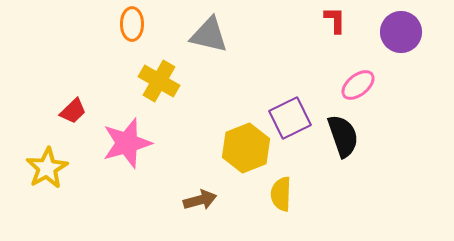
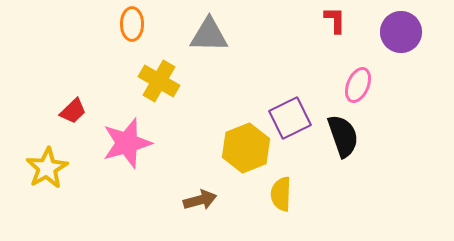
gray triangle: rotated 12 degrees counterclockwise
pink ellipse: rotated 28 degrees counterclockwise
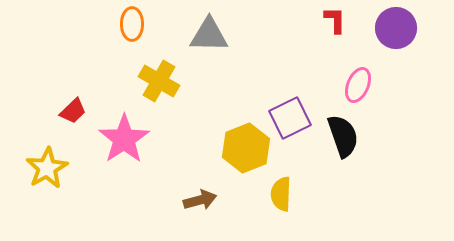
purple circle: moved 5 px left, 4 px up
pink star: moved 3 px left, 4 px up; rotated 18 degrees counterclockwise
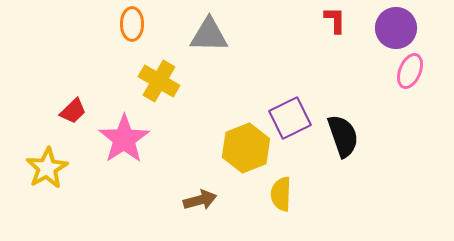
pink ellipse: moved 52 px right, 14 px up
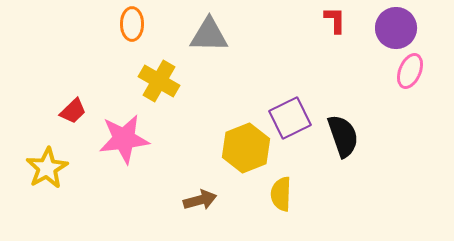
pink star: rotated 27 degrees clockwise
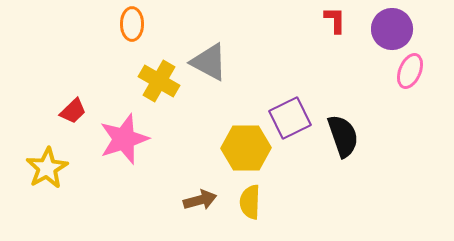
purple circle: moved 4 px left, 1 px down
gray triangle: moved 27 px down; rotated 27 degrees clockwise
pink star: rotated 12 degrees counterclockwise
yellow hexagon: rotated 21 degrees clockwise
yellow semicircle: moved 31 px left, 8 px down
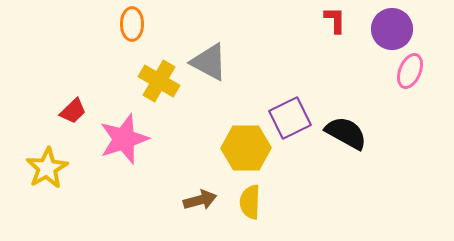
black semicircle: moved 3 px right, 3 px up; rotated 42 degrees counterclockwise
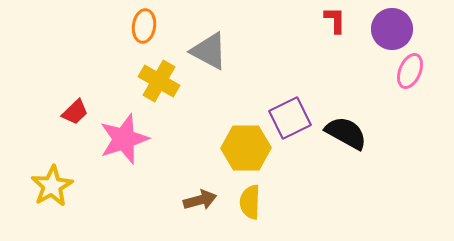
orange ellipse: moved 12 px right, 2 px down; rotated 8 degrees clockwise
gray triangle: moved 11 px up
red trapezoid: moved 2 px right, 1 px down
yellow star: moved 5 px right, 18 px down
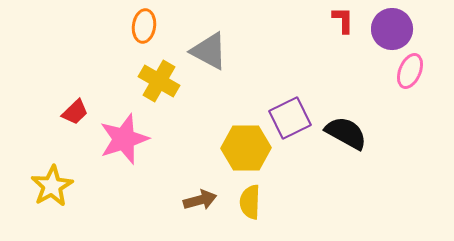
red L-shape: moved 8 px right
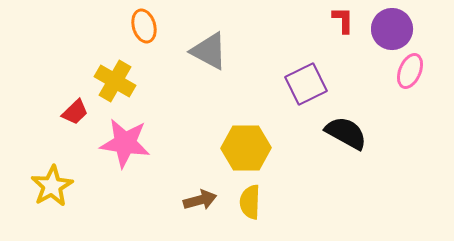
orange ellipse: rotated 24 degrees counterclockwise
yellow cross: moved 44 px left
purple square: moved 16 px right, 34 px up
pink star: moved 1 px right, 4 px down; rotated 27 degrees clockwise
